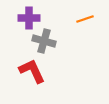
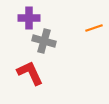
orange line: moved 9 px right, 9 px down
red L-shape: moved 2 px left, 2 px down
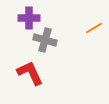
orange line: rotated 12 degrees counterclockwise
gray cross: moved 1 px right, 1 px up
